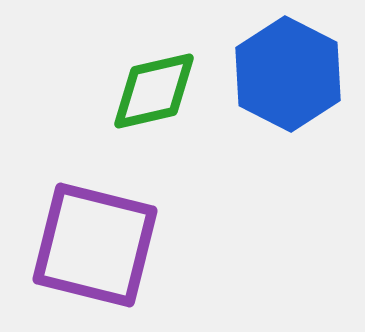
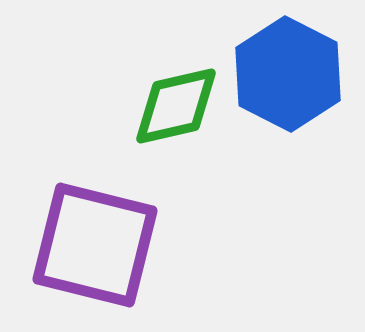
green diamond: moved 22 px right, 15 px down
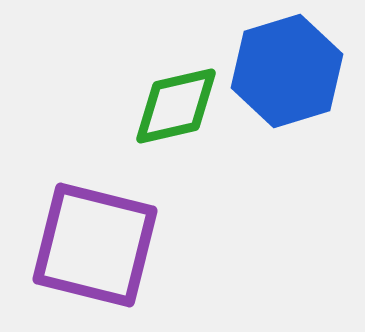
blue hexagon: moved 1 px left, 3 px up; rotated 16 degrees clockwise
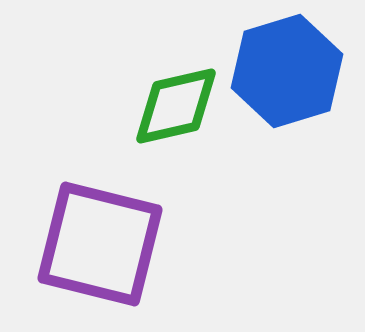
purple square: moved 5 px right, 1 px up
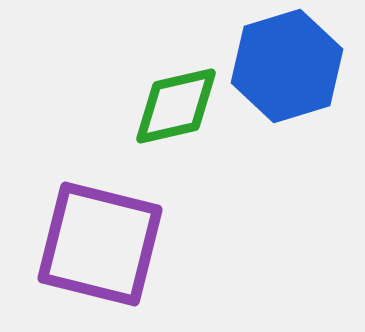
blue hexagon: moved 5 px up
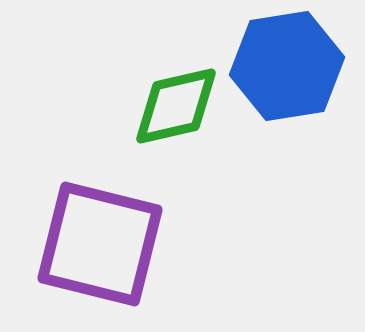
blue hexagon: rotated 8 degrees clockwise
